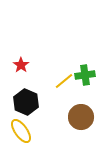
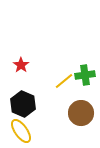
black hexagon: moved 3 px left, 2 px down
brown circle: moved 4 px up
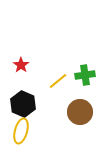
yellow line: moved 6 px left
brown circle: moved 1 px left, 1 px up
yellow ellipse: rotated 50 degrees clockwise
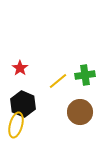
red star: moved 1 px left, 3 px down
yellow ellipse: moved 5 px left, 6 px up
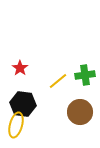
black hexagon: rotated 15 degrees counterclockwise
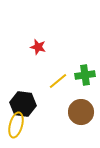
red star: moved 18 px right, 21 px up; rotated 21 degrees counterclockwise
brown circle: moved 1 px right
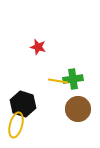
green cross: moved 12 px left, 4 px down
yellow line: rotated 48 degrees clockwise
black hexagon: rotated 10 degrees clockwise
brown circle: moved 3 px left, 3 px up
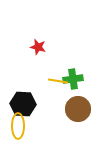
black hexagon: rotated 15 degrees counterclockwise
yellow ellipse: moved 2 px right, 1 px down; rotated 15 degrees counterclockwise
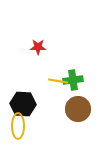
red star: rotated 14 degrees counterclockwise
green cross: moved 1 px down
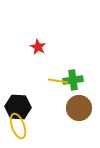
red star: rotated 28 degrees clockwise
black hexagon: moved 5 px left, 3 px down
brown circle: moved 1 px right, 1 px up
yellow ellipse: rotated 20 degrees counterclockwise
